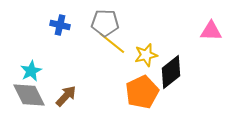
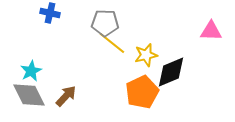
blue cross: moved 10 px left, 12 px up
black diamond: rotated 16 degrees clockwise
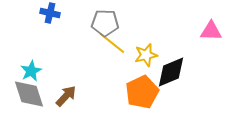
gray diamond: moved 1 px up; rotated 8 degrees clockwise
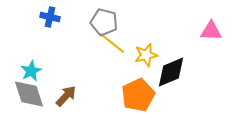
blue cross: moved 4 px down
gray pentagon: moved 1 px left, 1 px up; rotated 12 degrees clockwise
orange pentagon: moved 4 px left, 3 px down
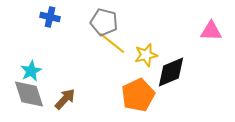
brown arrow: moved 1 px left, 3 px down
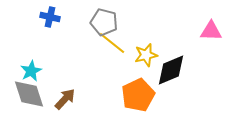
black diamond: moved 2 px up
